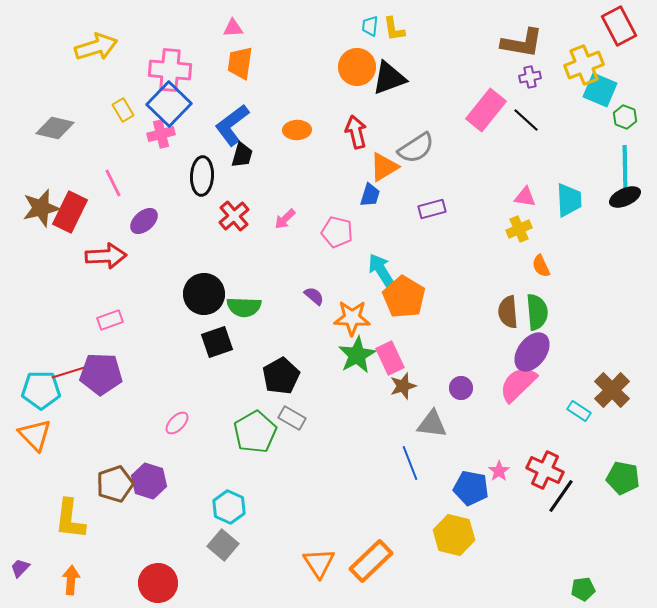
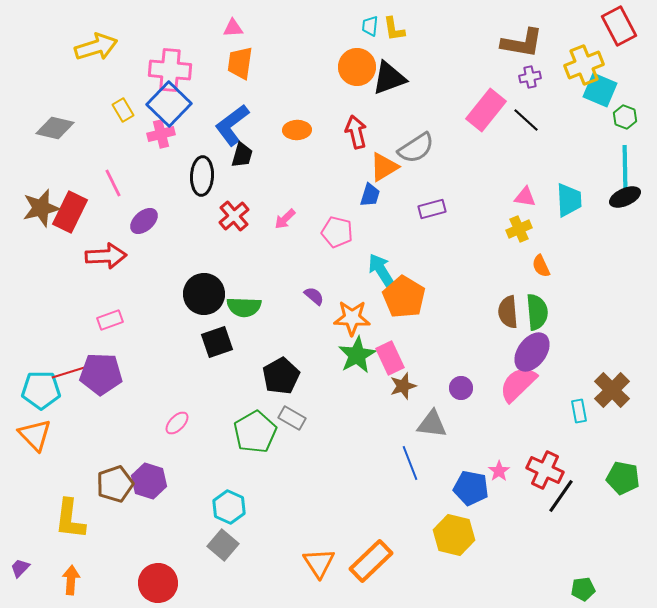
cyan rectangle at (579, 411): rotated 45 degrees clockwise
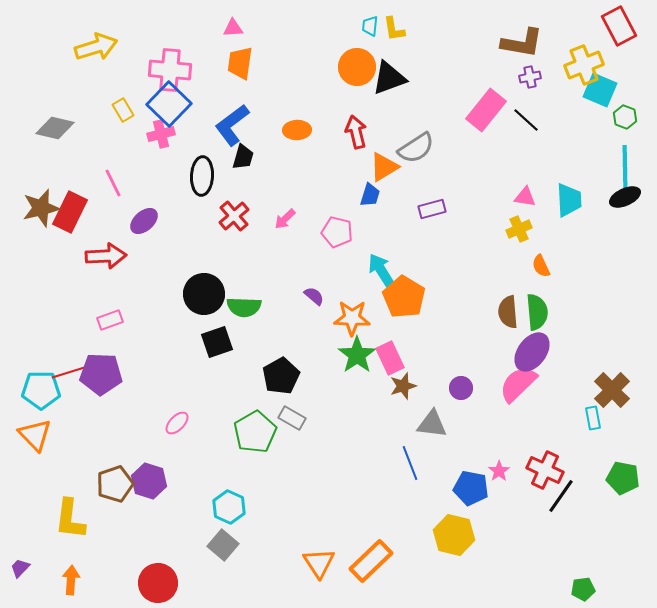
black trapezoid at (242, 155): moved 1 px right, 2 px down
green star at (357, 355): rotated 6 degrees counterclockwise
cyan rectangle at (579, 411): moved 14 px right, 7 px down
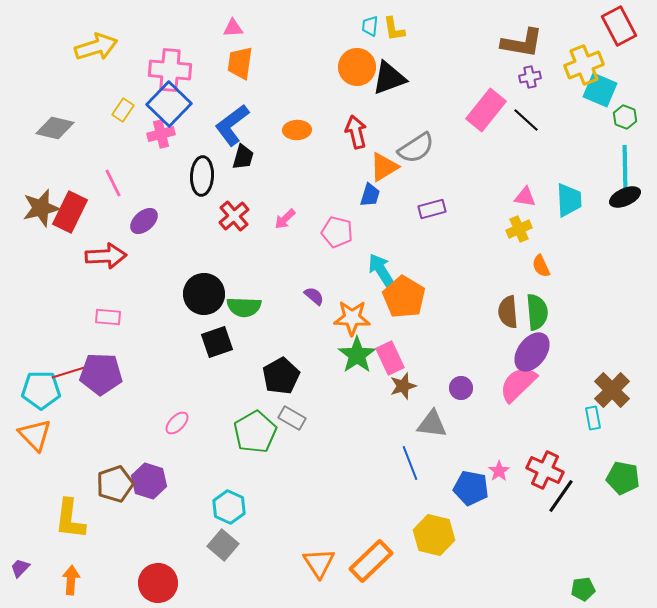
yellow rectangle at (123, 110): rotated 65 degrees clockwise
pink rectangle at (110, 320): moved 2 px left, 3 px up; rotated 25 degrees clockwise
yellow hexagon at (454, 535): moved 20 px left
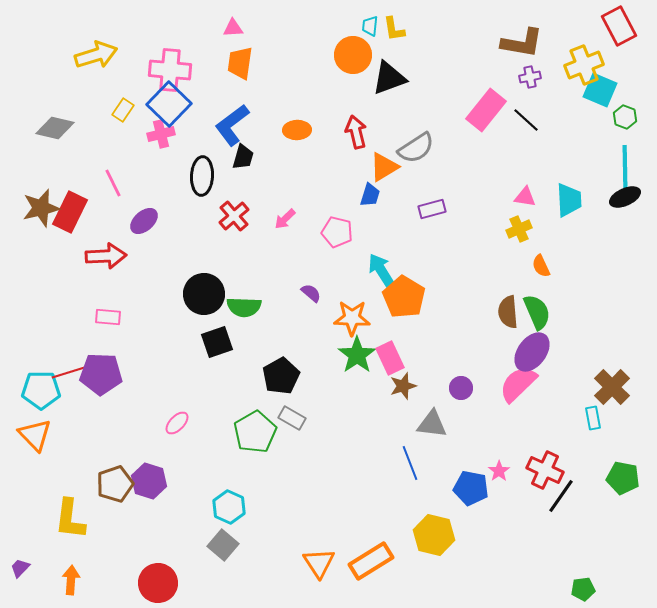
yellow arrow at (96, 47): moved 8 px down
orange circle at (357, 67): moved 4 px left, 12 px up
purple semicircle at (314, 296): moved 3 px left, 3 px up
green semicircle at (537, 312): rotated 18 degrees counterclockwise
brown cross at (612, 390): moved 3 px up
orange rectangle at (371, 561): rotated 12 degrees clockwise
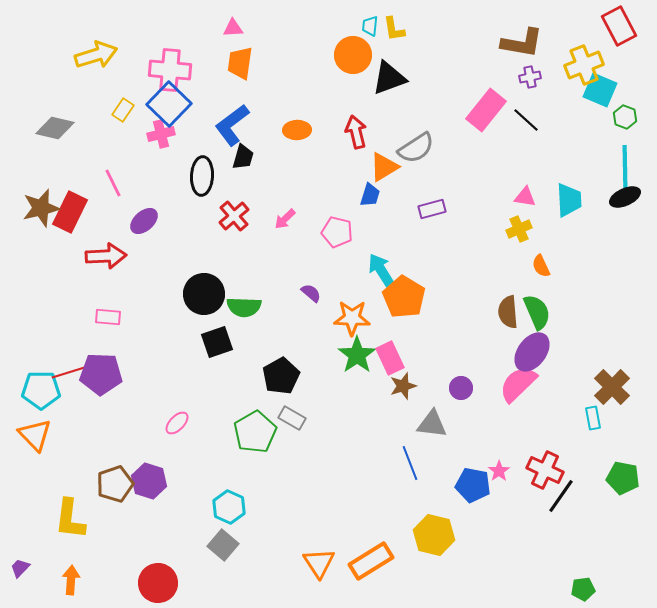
blue pentagon at (471, 488): moved 2 px right, 3 px up
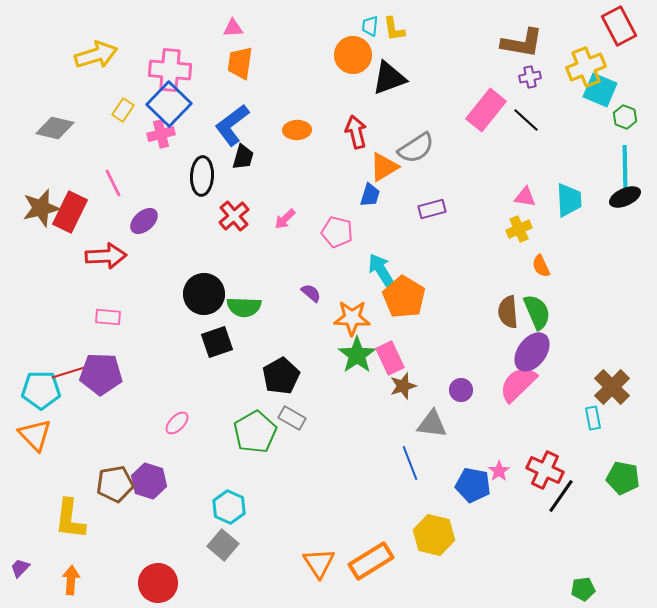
yellow cross at (584, 65): moved 2 px right, 2 px down
purple circle at (461, 388): moved 2 px down
brown pentagon at (115, 484): rotated 9 degrees clockwise
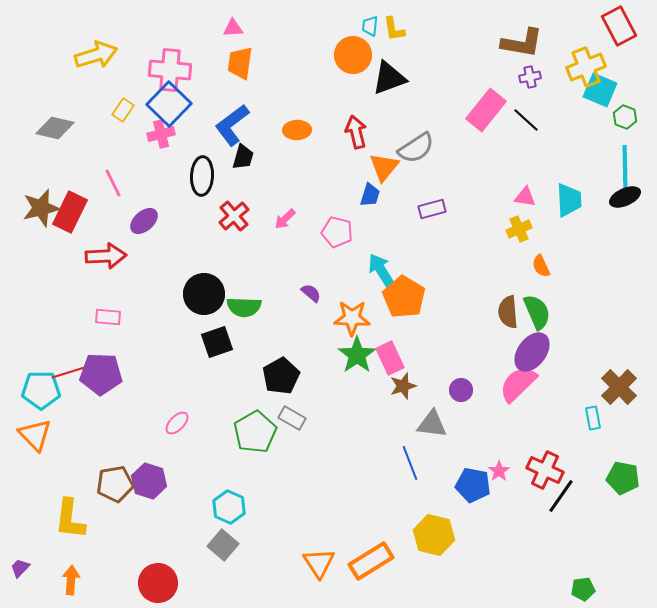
orange triangle at (384, 167): rotated 20 degrees counterclockwise
brown cross at (612, 387): moved 7 px right
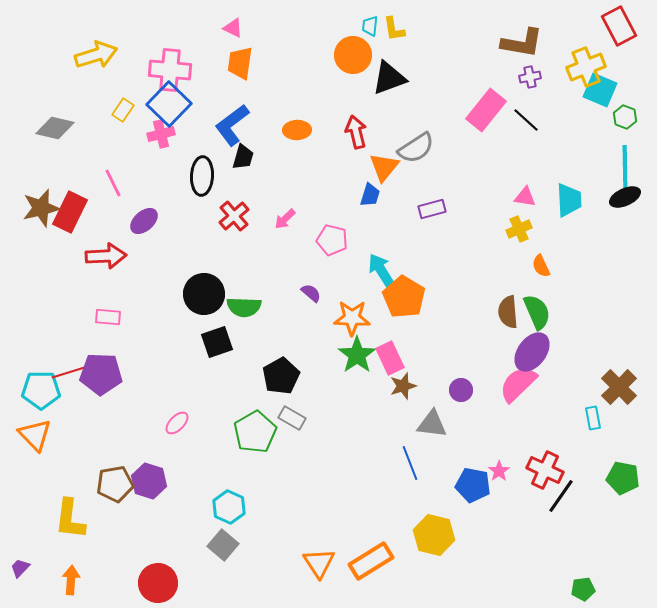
pink triangle at (233, 28): rotated 30 degrees clockwise
pink pentagon at (337, 232): moved 5 px left, 8 px down
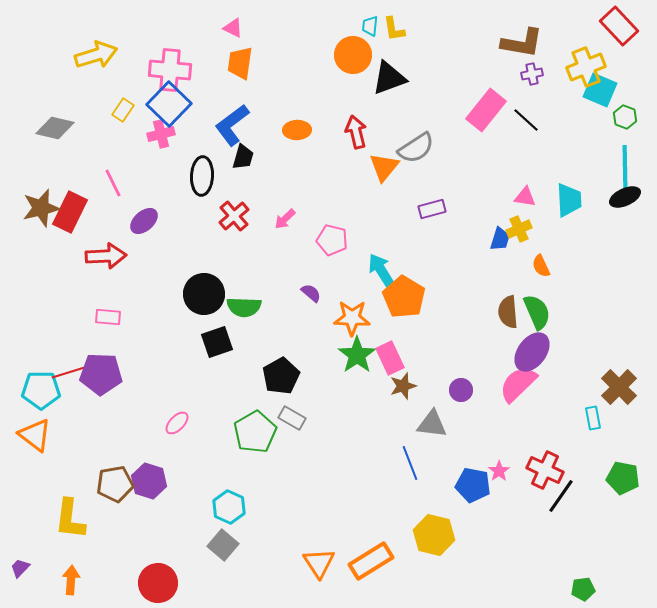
red rectangle at (619, 26): rotated 15 degrees counterclockwise
purple cross at (530, 77): moved 2 px right, 3 px up
blue trapezoid at (370, 195): moved 130 px right, 44 px down
orange triangle at (35, 435): rotated 9 degrees counterclockwise
